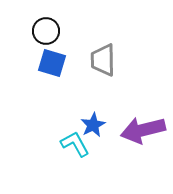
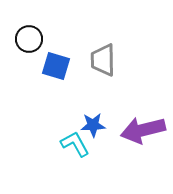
black circle: moved 17 px left, 8 px down
blue square: moved 4 px right, 3 px down
blue star: rotated 25 degrees clockwise
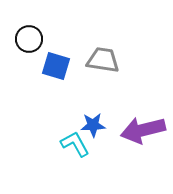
gray trapezoid: rotated 100 degrees clockwise
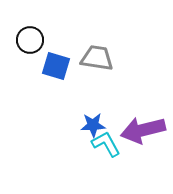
black circle: moved 1 px right, 1 px down
gray trapezoid: moved 6 px left, 2 px up
cyan L-shape: moved 31 px right
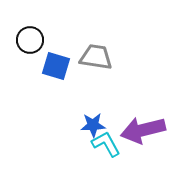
gray trapezoid: moved 1 px left, 1 px up
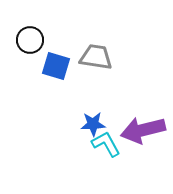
blue star: moved 1 px up
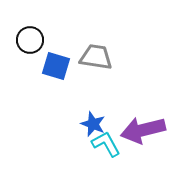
blue star: rotated 25 degrees clockwise
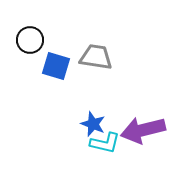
cyan L-shape: moved 1 px left, 1 px up; rotated 132 degrees clockwise
